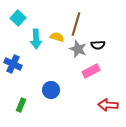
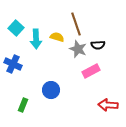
cyan square: moved 2 px left, 10 px down
brown line: rotated 35 degrees counterclockwise
green rectangle: moved 2 px right
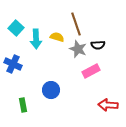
green rectangle: rotated 32 degrees counterclockwise
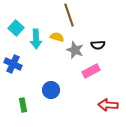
brown line: moved 7 px left, 9 px up
gray star: moved 3 px left, 1 px down
